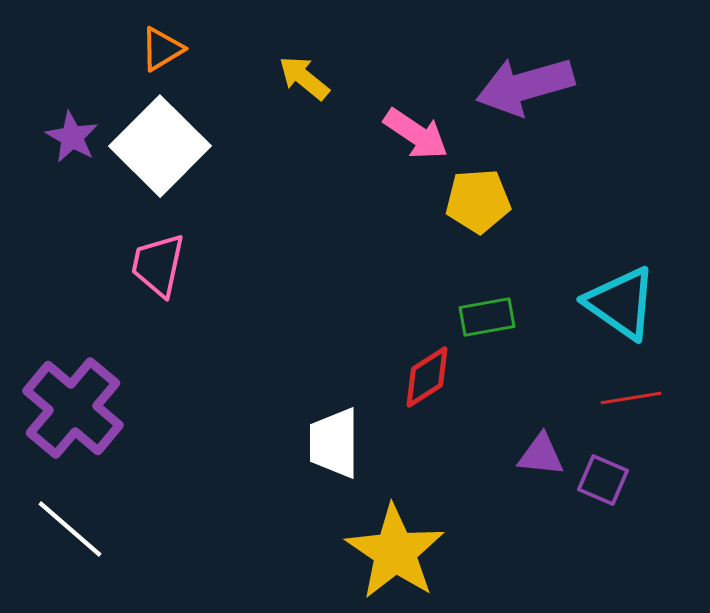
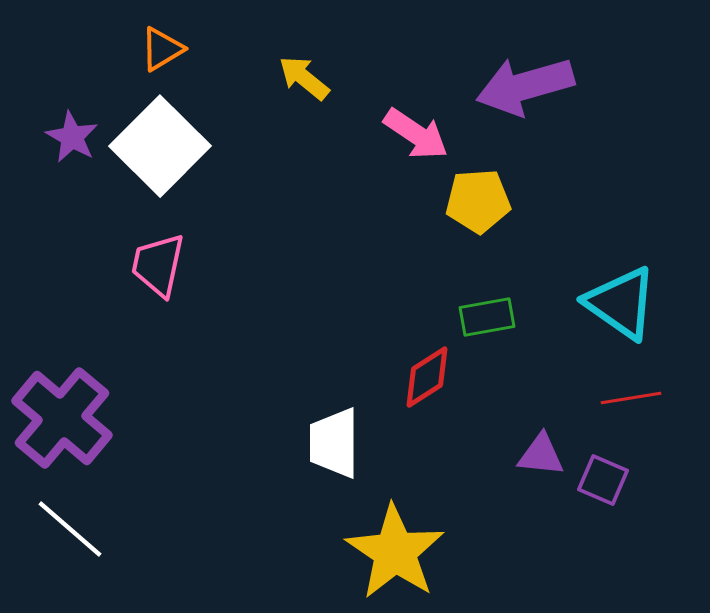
purple cross: moved 11 px left, 10 px down
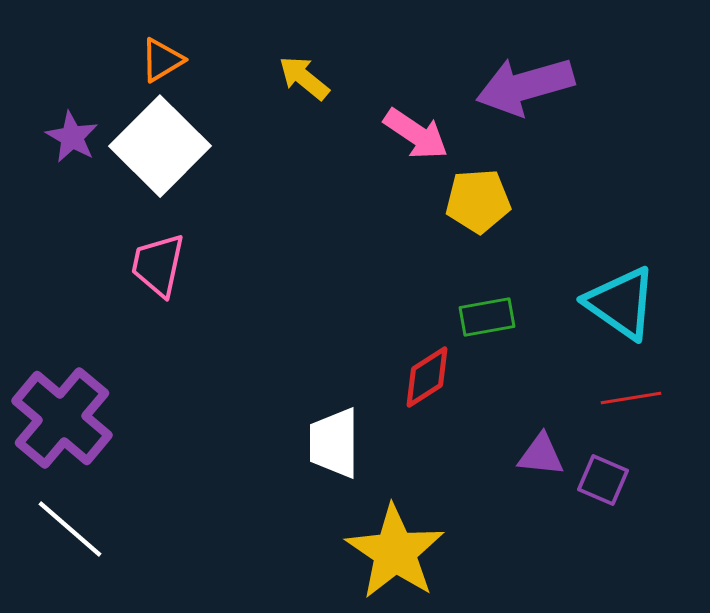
orange triangle: moved 11 px down
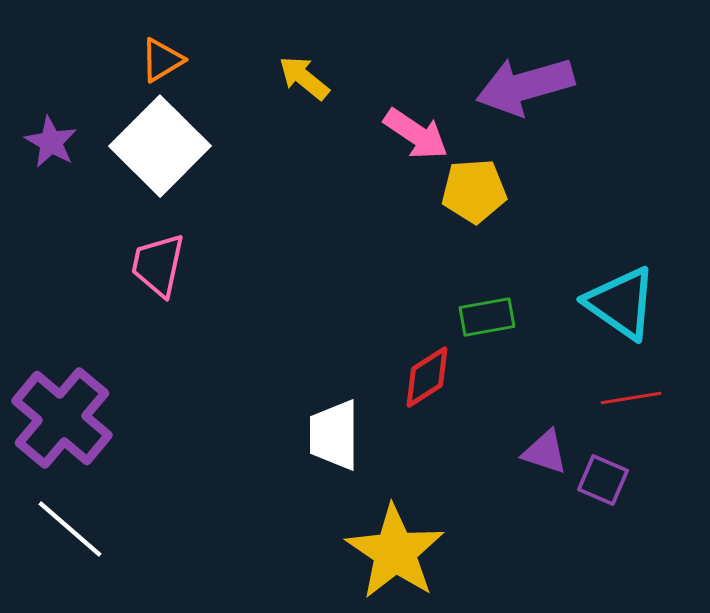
purple star: moved 21 px left, 5 px down
yellow pentagon: moved 4 px left, 10 px up
white trapezoid: moved 8 px up
purple triangle: moved 4 px right, 3 px up; rotated 12 degrees clockwise
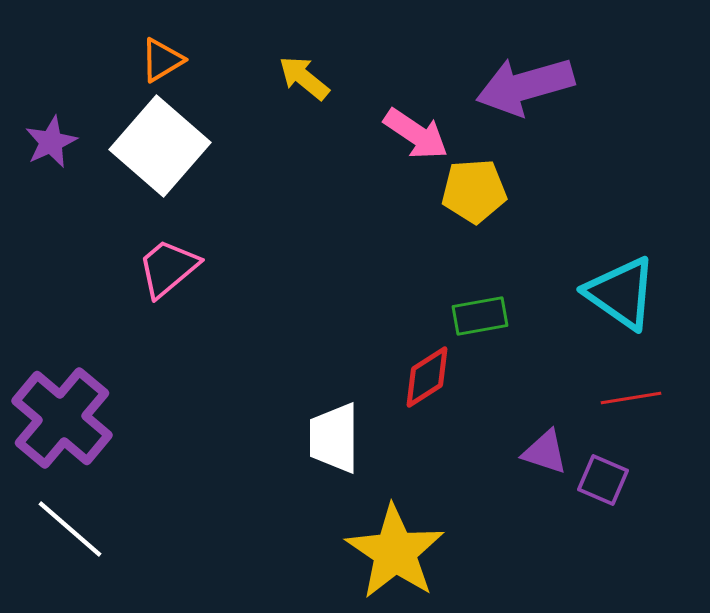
purple star: rotated 18 degrees clockwise
white square: rotated 4 degrees counterclockwise
pink trapezoid: moved 10 px right, 3 px down; rotated 38 degrees clockwise
cyan triangle: moved 10 px up
green rectangle: moved 7 px left, 1 px up
white trapezoid: moved 3 px down
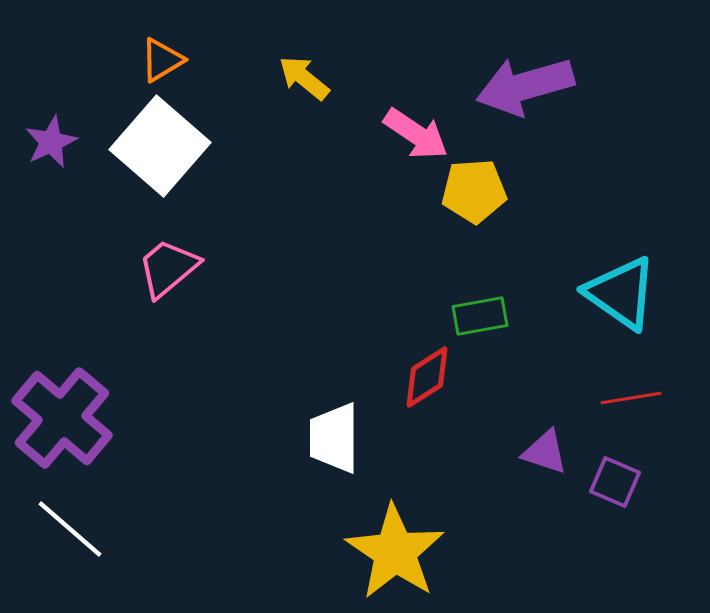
purple square: moved 12 px right, 2 px down
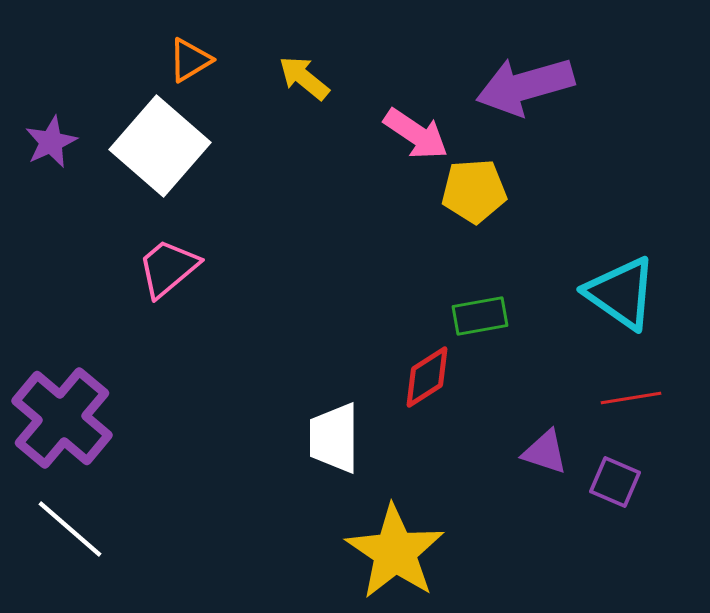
orange triangle: moved 28 px right
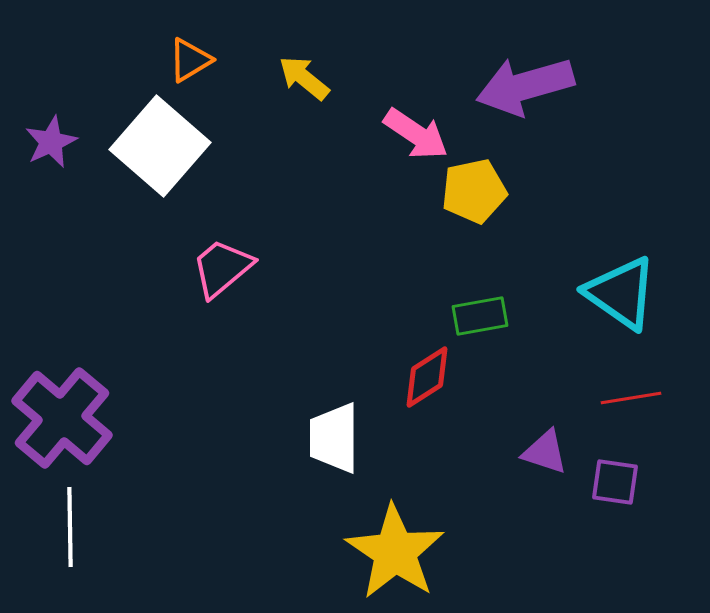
yellow pentagon: rotated 8 degrees counterclockwise
pink trapezoid: moved 54 px right
purple square: rotated 15 degrees counterclockwise
white line: moved 2 px up; rotated 48 degrees clockwise
